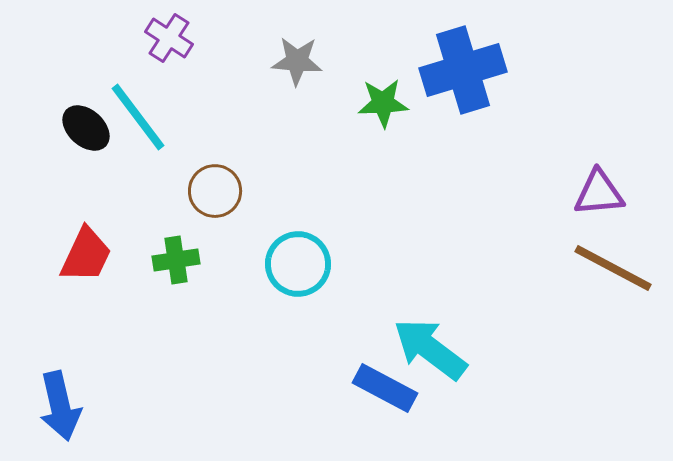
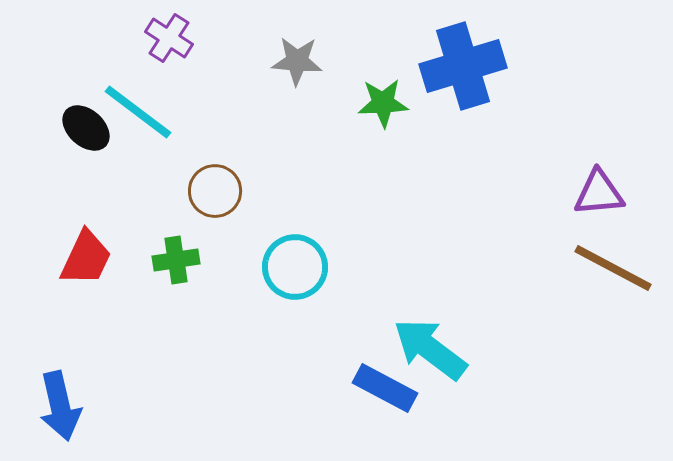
blue cross: moved 4 px up
cyan line: moved 5 px up; rotated 16 degrees counterclockwise
red trapezoid: moved 3 px down
cyan circle: moved 3 px left, 3 px down
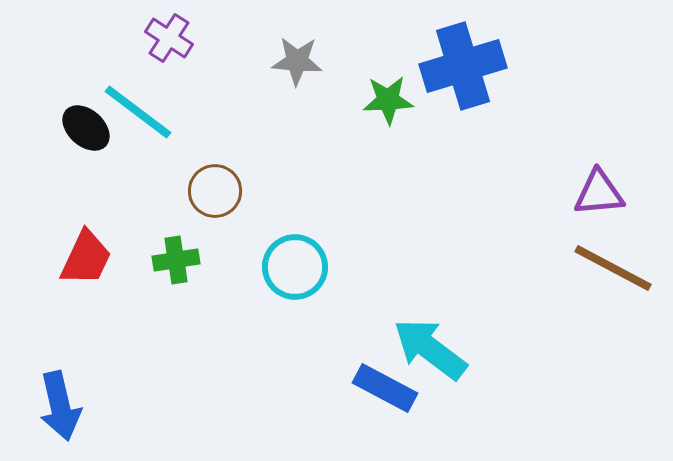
green star: moved 5 px right, 3 px up
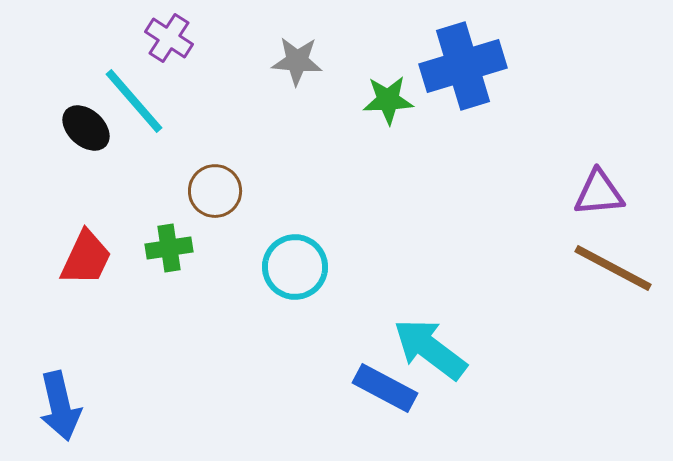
cyan line: moved 4 px left, 11 px up; rotated 12 degrees clockwise
green cross: moved 7 px left, 12 px up
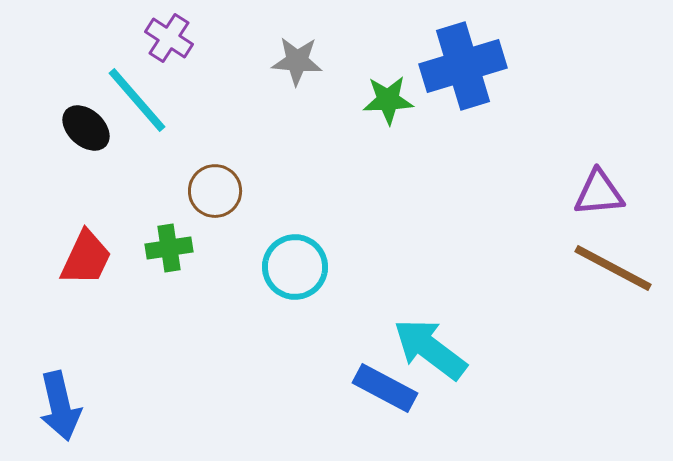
cyan line: moved 3 px right, 1 px up
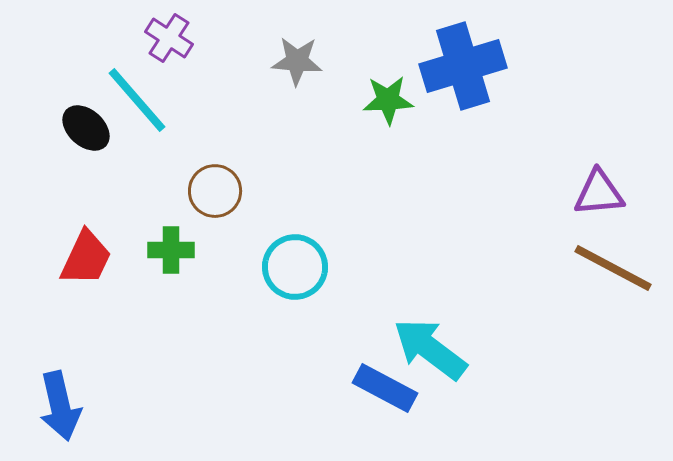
green cross: moved 2 px right, 2 px down; rotated 9 degrees clockwise
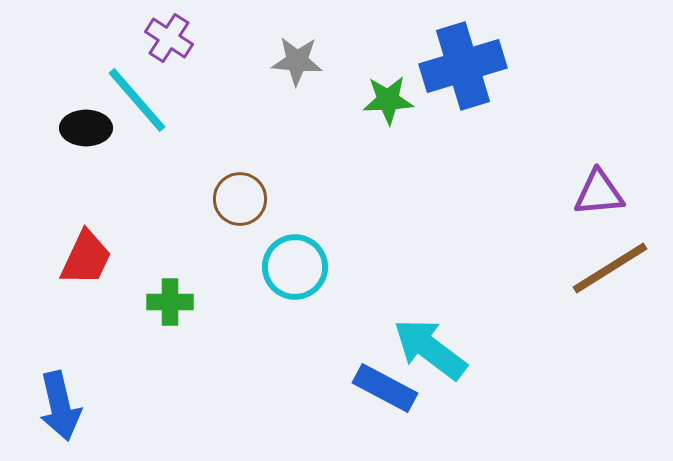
black ellipse: rotated 42 degrees counterclockwise
brown circle: moved 25 px right, 8 px down
green cross: moved 1 px left, 52 px down
brown line: moved 3 px left; rotated 60 degrees counterclockwise
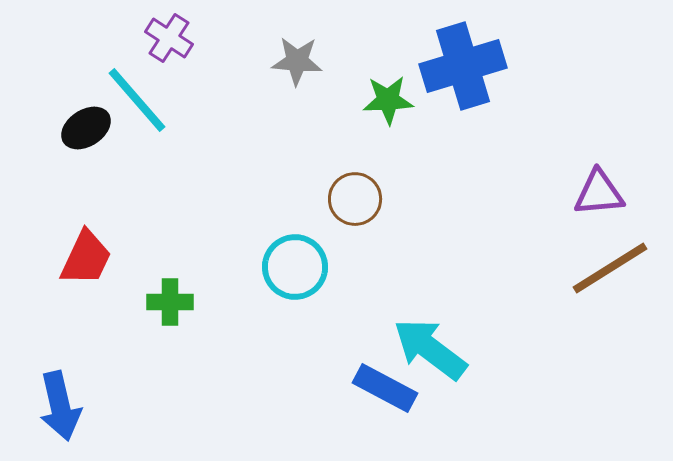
black ellipse: rotated 33 degrees counterclockwise
brown circle: moved 115 px right
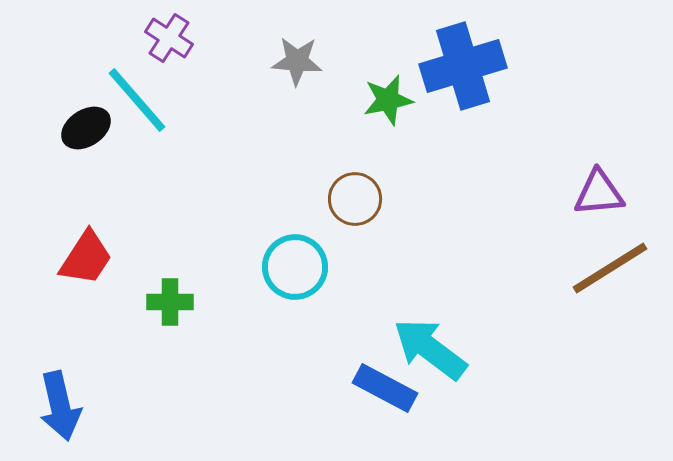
green star: rotated 9 degrees counterclockwise
red trapezoid: rotated 8 degrees clockwise
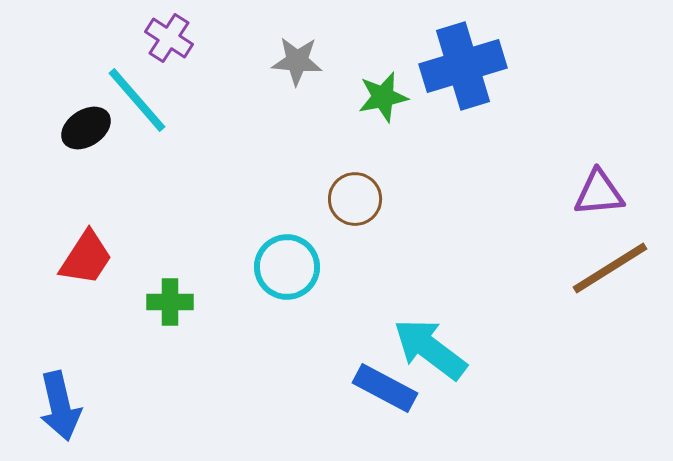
green star: moved 5 px left, 3 px up
cyan circle: moved 8 px left
